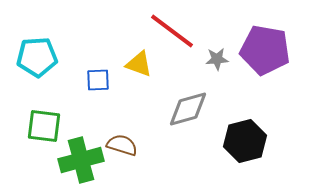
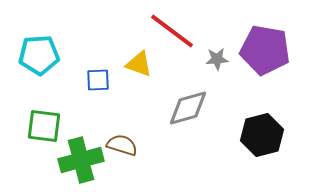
cyan pentagon: moved 2 px right, 2 px up
gray diamond: moved 1 px up
black hexagon: moved 17 px right, 6 px up
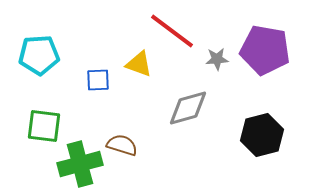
green cross: moved 1 px left, 4 px down
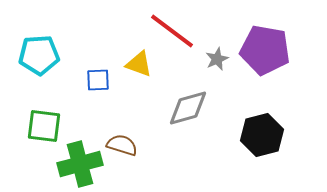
gray star: rotated 20 degrees counterclockwise
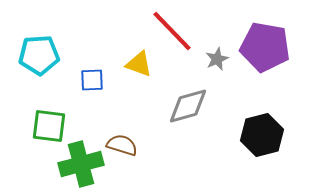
red line: rotated 9 degrees clockwise
purple pentagon: moved 3 px up
blue square: moved 6 px left
gray diamond: moved 2 px up
green square: moved 5 px right
green cross: moved 1 px right
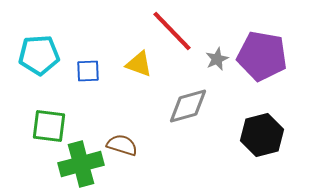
purple pentagon: moved 3 px left, 9 px down
blue square: moved 4 px left, 9 px up
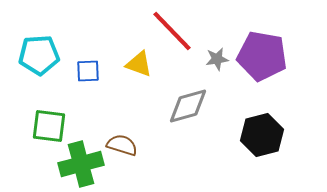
gray star: rotated 15 degrees clockwise
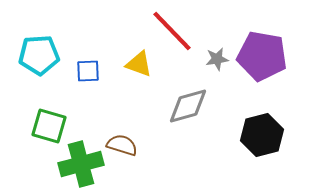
green square: rotated 9 degrees clockwise
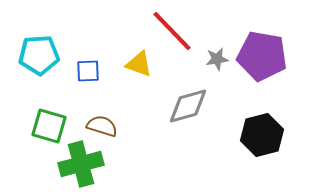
brown semicircle: moved 20 px left, 19 px up
